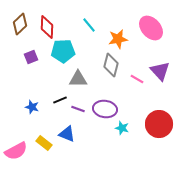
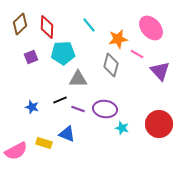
cyan pentagon: moved 2 px down
pink line: moved 25 px up
yellow rectangle: rotated 21 degrees counterclockwise
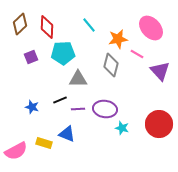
purple line: rotated 24 degrees counterclockwise
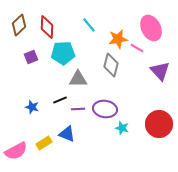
brown diamond: moved 1 px left, 1 px down
pink ellipse: rotated 15 degrees clockwise
pink line: moved 6 px up
yellow rectangle: rotated 49 degrees counterclockwise
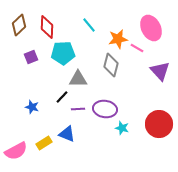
black line: moved 2 px right, 3 px up; rotated 24 degrees counterclockwise
